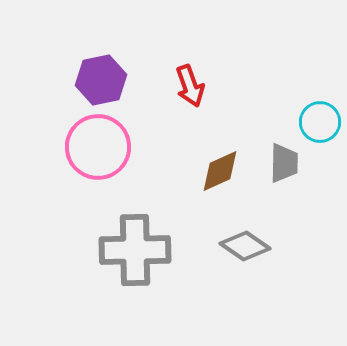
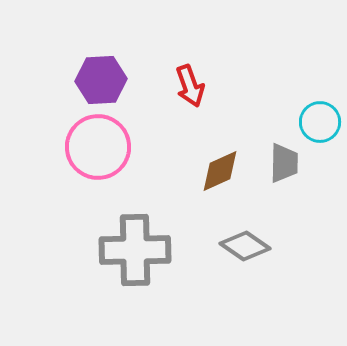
purple hexagon: rotated 9 degrees clockwise
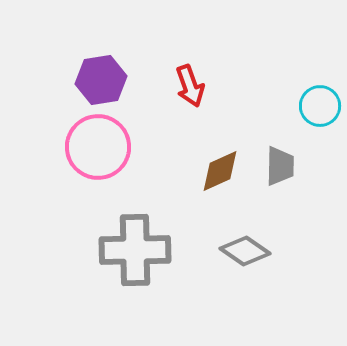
purple hexagon: rotated 6 degrees counterclockwise
cyan circle: moved 16 px up
gray trapezoid: moved 4 px left, 3 px down
gray diamond: moved 5 px down
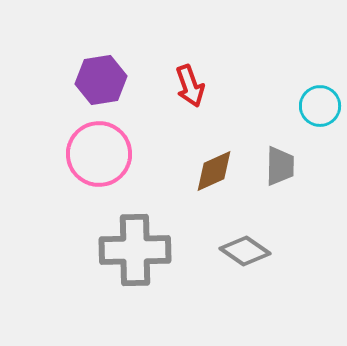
pink circle: moved 1 px right, 7 px down
brown diamond: moved 6 px left
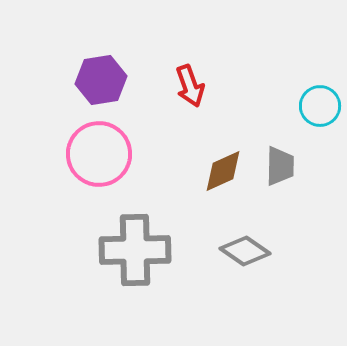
brown diamond: moved 9 px right
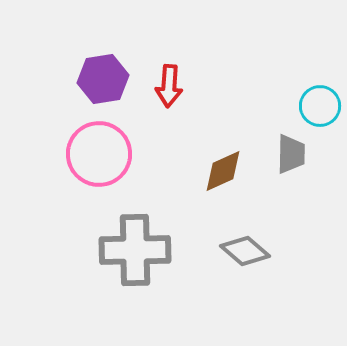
purple hexagon: moved 2 px right, 1 px up
red arrow: moved 21 px left; rotated 24 degrees clockwise
gray trapezoid: moved 11 px right, 12 px up
gray diamond: rotated 6 degrees clockwise
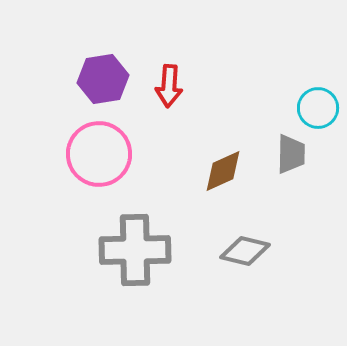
cyan circle: moved 2 px left, 2 px down
gray diamond: rotated 27 degrees counterclockwise
